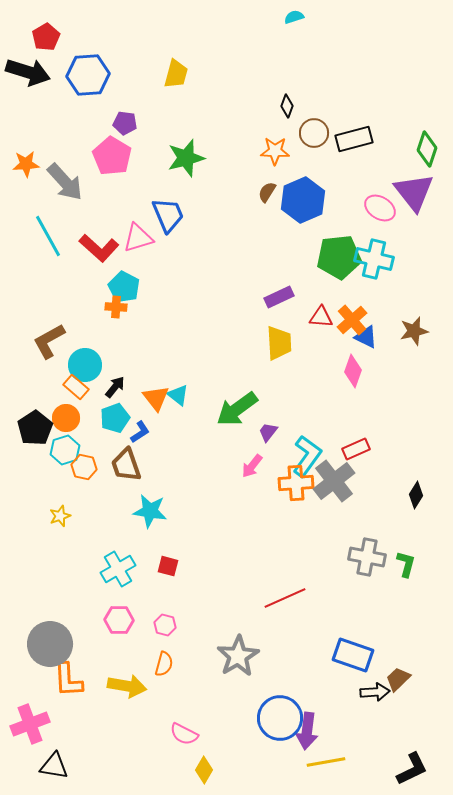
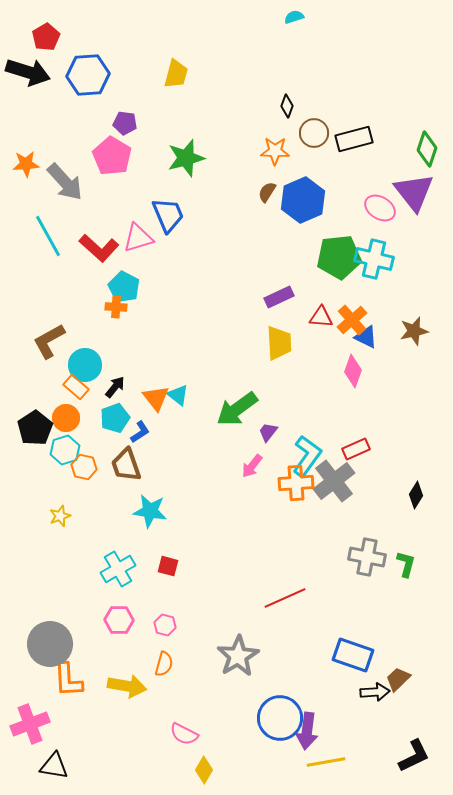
black L-shape at (412, 769): moved 2 px right, 13 px up
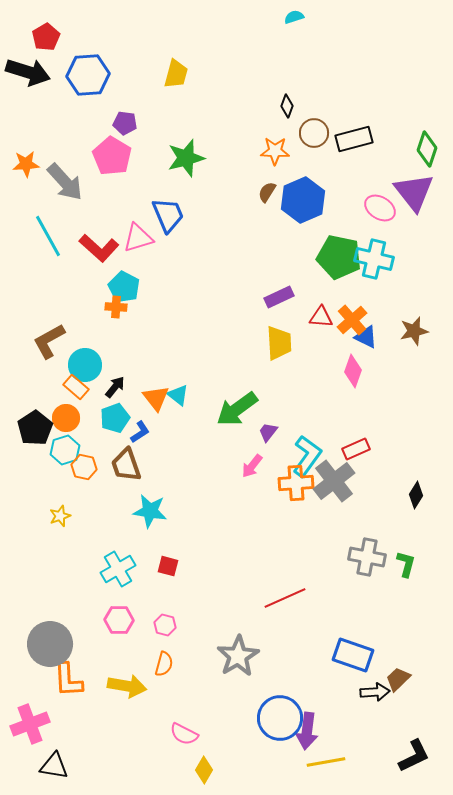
green pentagon at (339, 257): rotated 18 degrees clockwise
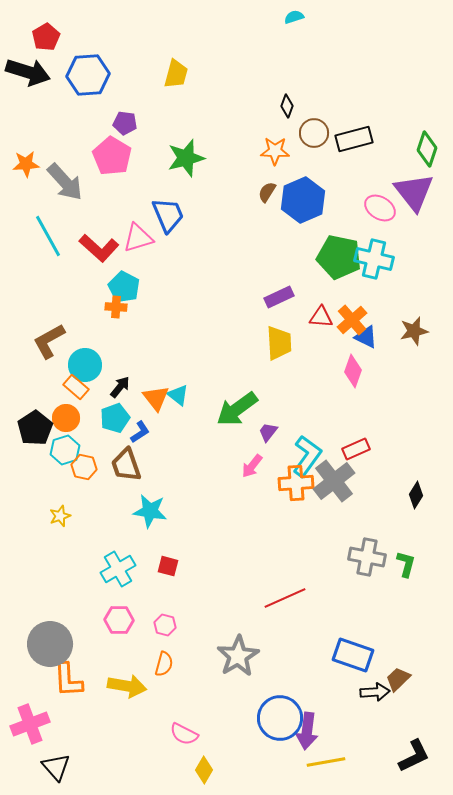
black arrow at (115, 387): moved 5 px right
black triangle at (54, 766): moved 2 px right, 1 px down; rotated 40 degrees clockwise
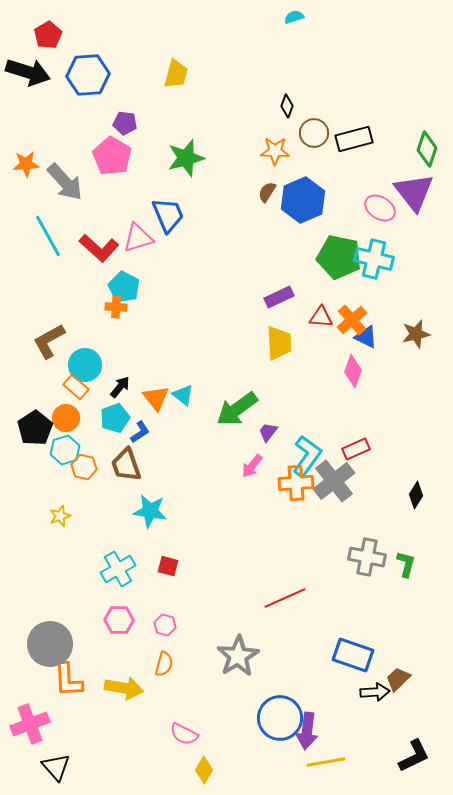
red pentagon at (46, 37): moved 2 px right, 2 px up
brown star at (414, 331): moved 2 px right, 3 px down
cyan triangle at (178, 395): moved 5 px right
yellow arrow at (127, 686): moved 3 px left, 2 px down
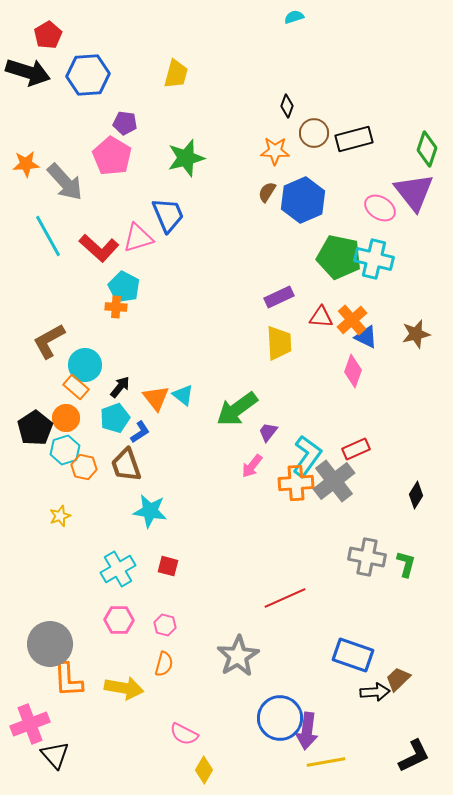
black triangle at (56, 767): moved 1 px left, 12 px up
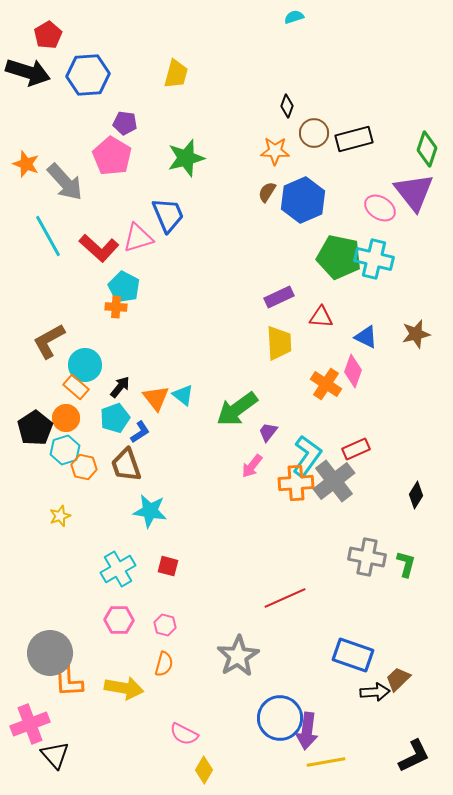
orange star at (26, 164): rotated 24 degrees clockwise
orange cross at (352, 320): moved 26 px left, 64 px down; rotated 16 degrees counterclockwise
gray circle at (50, 644): moved 9 px down
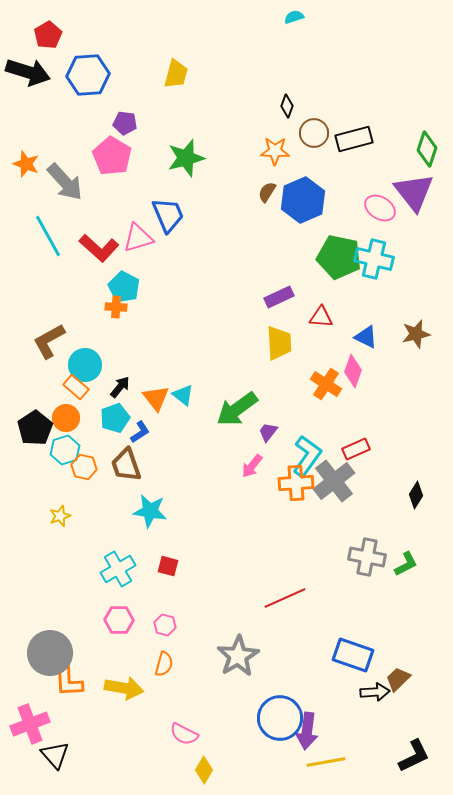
green L-shape at (406, 564): rotated 48 degrees clockwise
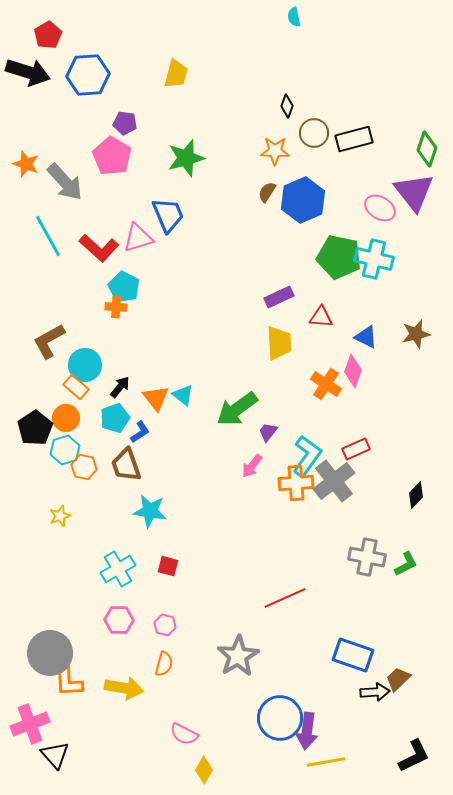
cyan semicircle at (294, 17): rotated 84 degrees counterclockwise
black diamond at (416, 495): rotated 12 degrees clockwise
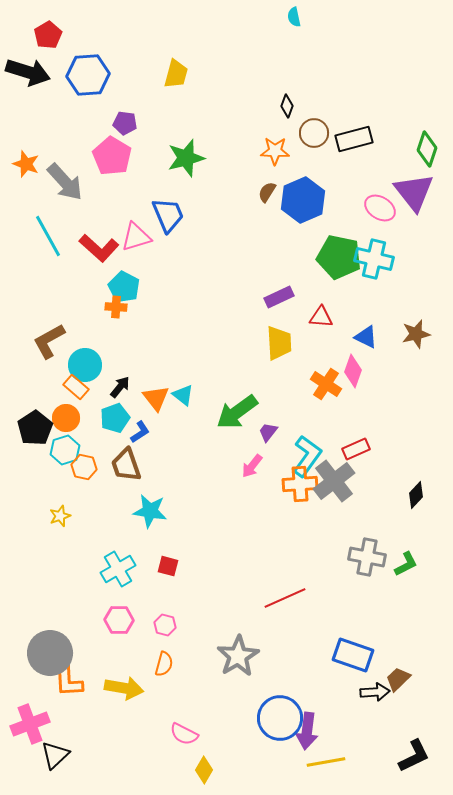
pink triangle at (138, 238): moved 2 px left, 1 px up
green arrow at (237, 409): moved 3 px down
orange cross at (296, 483): moved 4 px right, 1 px down
black triangle at (55, 755): rotated 28 degrees clockwise
